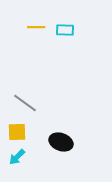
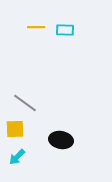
yellow square: moved 2 px left, 3 px up
black ellipse: moved 2 px up; rotated 10 degrees counterclockwise
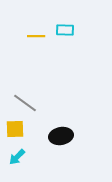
yellow line: moved 9 px down
black ellipse: moved 4 px up; rotated 20 degrees counterclockwise
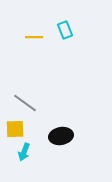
cyan rectangle: rotated 66 degrees clockwise
yellow line: moved 2 px left, 1 px down
cyan arrow: moved 7 px right, 5 px up; rotated 24 degrees counterclockwise
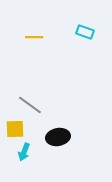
cyan rectangle: moved 20 px right, 2 px down; rotated 48 degrees counterclockwise
gray line: moved 5 px right, 2 px down
black ellipse: moved 3 px left, 1 px down
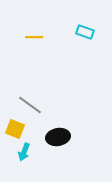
yellow square: rotated 24 degrees clockwise
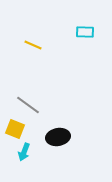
cyan rectangle: rotated 18 degrees counterclockwise
yellow line: moved 1 px left, 8 px down; rotated 24 degrees clockwise
gray line: moved 2 px left
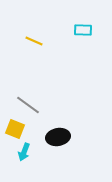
cyan rectangle: moved 2 px left, 2 px up
yellow line: moved 1 px right, 4 px up
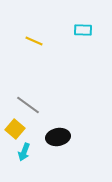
yellow square: rotated 18 degrees clockwise
